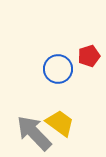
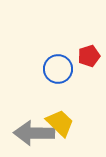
yellow trapezoid: rotated 8 degrees clockwise
gray arrow: rotated 45 degrees counterclockwise
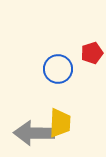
red pentagon: moved 3 px right, 3 px up
yellow trapezoid: rotated 48 degrees clockwise
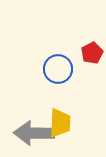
red pentagon: rotated 10 degrees counterclockwise
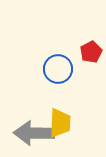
red pentagon: moved 1 px left, 1 px up
